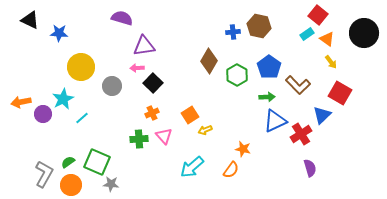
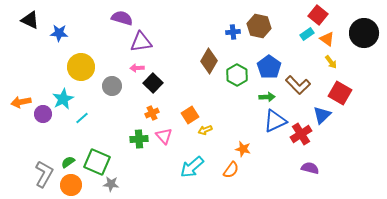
purple triangle at (144, 46): moved 3 px left, 4 px up
purple semicircle at (310, 168): rotated 60 degrees counterclockwise
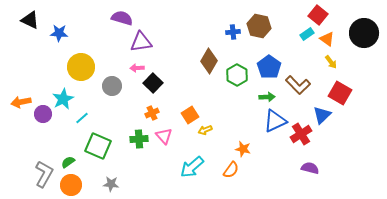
green square at (97, 162): moved 1 px right, 16 px up
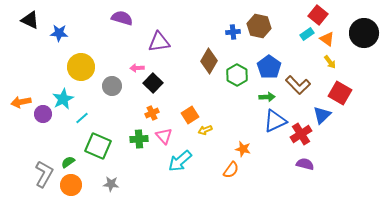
purple triangle at (141, 42): moved 18 px right
yellow arrow at (331, 62): moved 1 px left
cyan arrow at (192, 167): moved 12 px left, 6 px up
purple semicircle at (310, 168): moved 5 px left, 4 px up
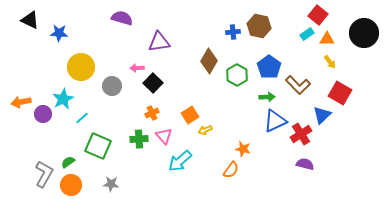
orange triangle at (327, 39): rotated 35 degrees counterclockwise
